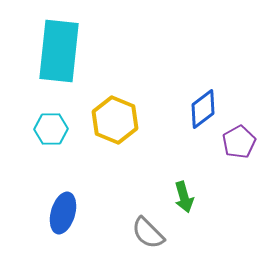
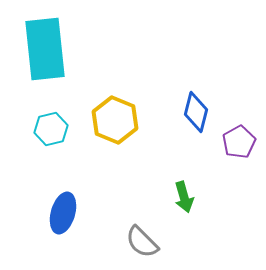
cyan rectangle: moved 14 px left, 2 px up; rotated 12 degrees counterclockwise
blue diamond: moved 7 px left, 3 px down; rotated 39 degrees counterclockwise
cyan hexagon: rotated 12 degrees counterclockwise
gray semicircle: moved 6 px left, 9 px down
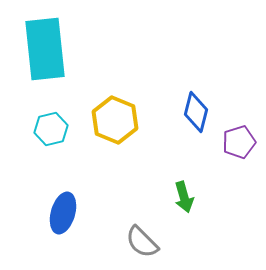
purple pentagon: rotated 12 degrees clockwise
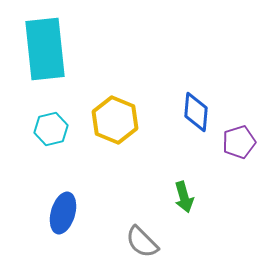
blue diamond: rotated 9 degrees counterclockwise
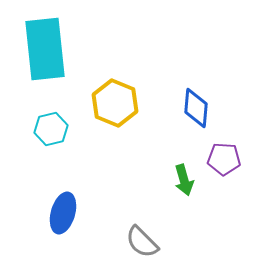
blue diamond: moved 4 px up
yellow hexagon: moved 17 px up
purple pentagon: moved 15 px left, 17 px down; rotated 20 degrees clockwise
green arrow: moved 17 px up
